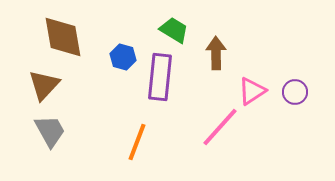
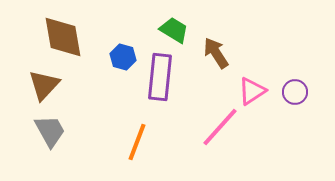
brown arrow: rotated 32 degrees counterclockwise
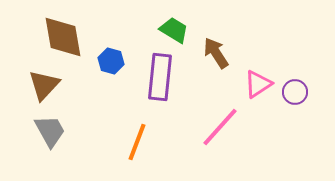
blue hexagon: moved 12 px left, 4 px down
pink triangle: moved 6 px right, 7 px up
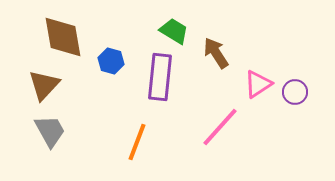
green trapezoid: moved 1 px down
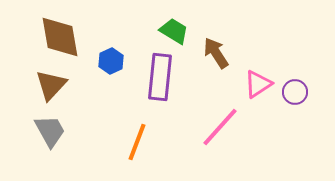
brown diamond: moved 3 px left
blue hexagon: rotated 20 degrees clockwise
brown triangle: moved 7 px right
